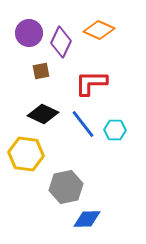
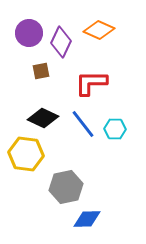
black diamond: moved 4 px down
cyan hexagon: moved 1 px up
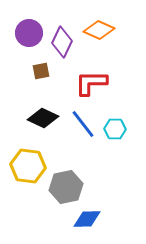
purple diamond: moved 1 px right
yellow hexagon: moved 2 px right, 12 px down
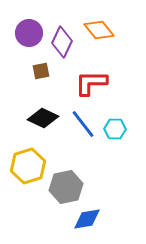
orange diamond: rotated 28 degrees clockwise
yellow hexagon: rotated 24 degrees counterclockwise
blue diamond: rotated 8 degrees counterclockwise
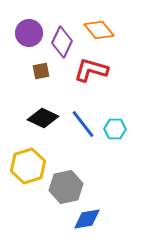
red L-shape: moved 13 px up; rotated 16 degrees clockwise
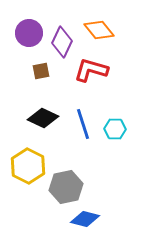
blue line: rotated 20 degrees clockwise
yellow hexagon: rotated 16 degrees counterclockwise
blue diamond: moved 2 px left; rotated 24 degrees clockwise
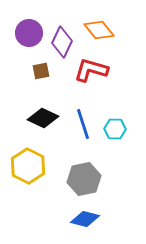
gray hexagon: moved 18 px right, 8 px up
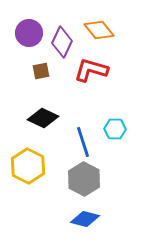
blue line: moved 18 px down
gray hexagon: rotated 20 degrees counterclockwise
